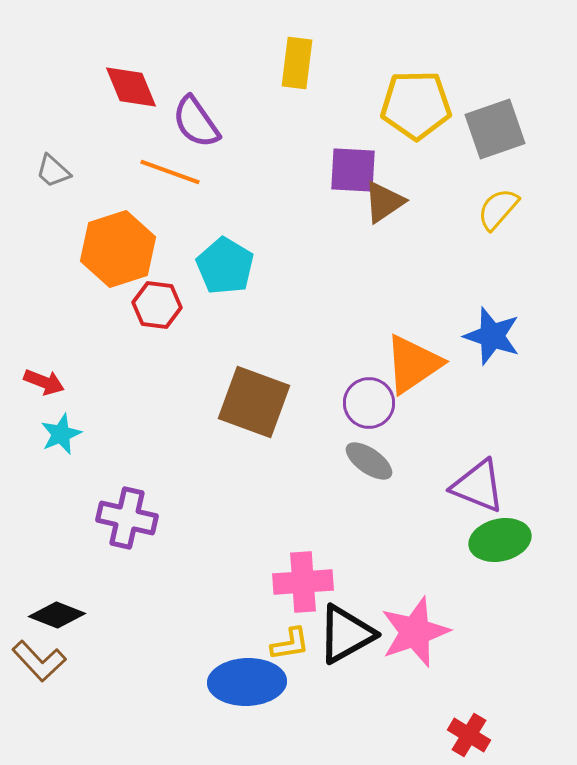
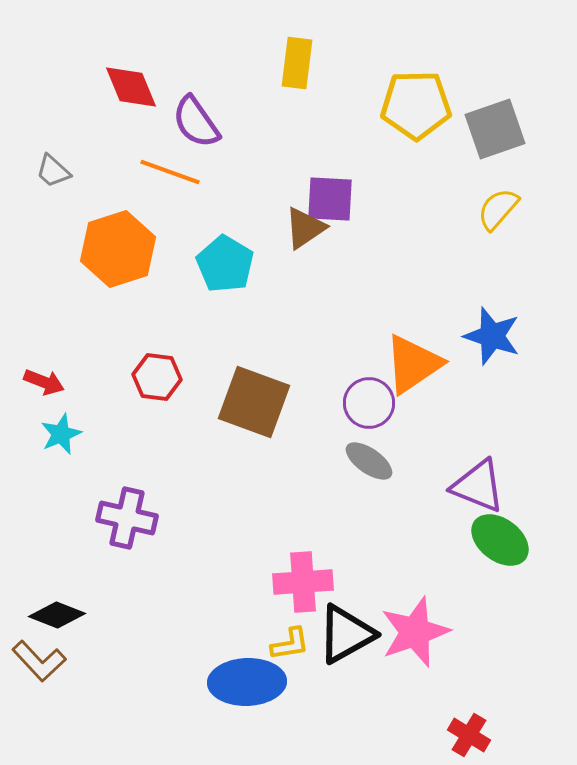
purple square: moved 23 px left, 29 px down
brown triangle: moved 79 px left, 26 px down
cyan pentagon: moved 2 px up
red hexagon: moved 72 px down
green ellipse: rotated 50 degrees clockwise
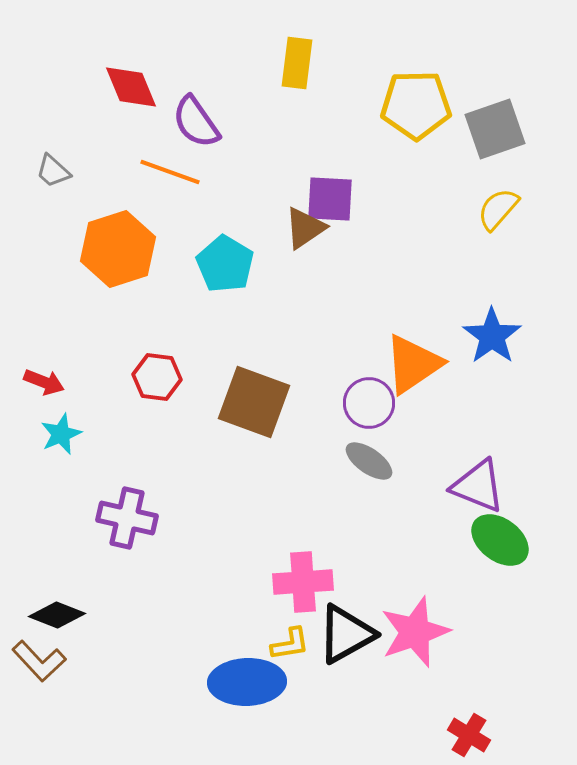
blue star: rotated 18 degrees clockwise
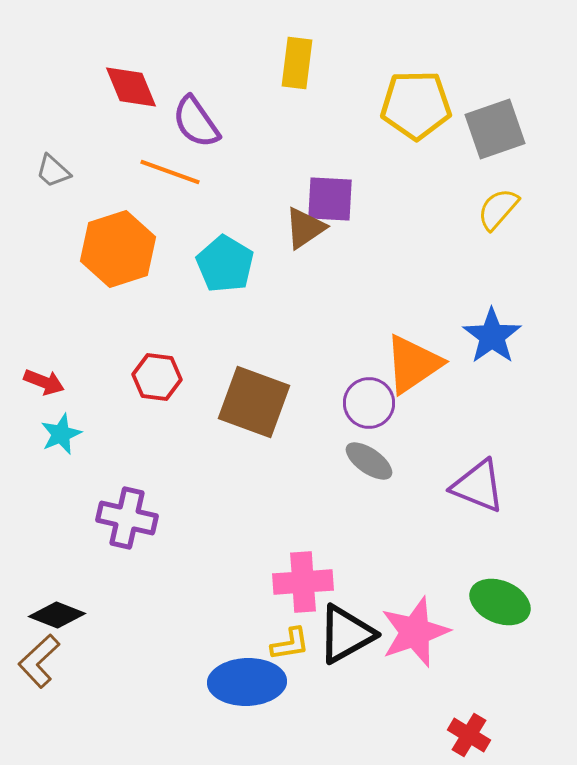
green ellipse: moved 62 px down; rotated 14 degrees counterclockwise
brown L-shape: rotated 90 degrees clockwise
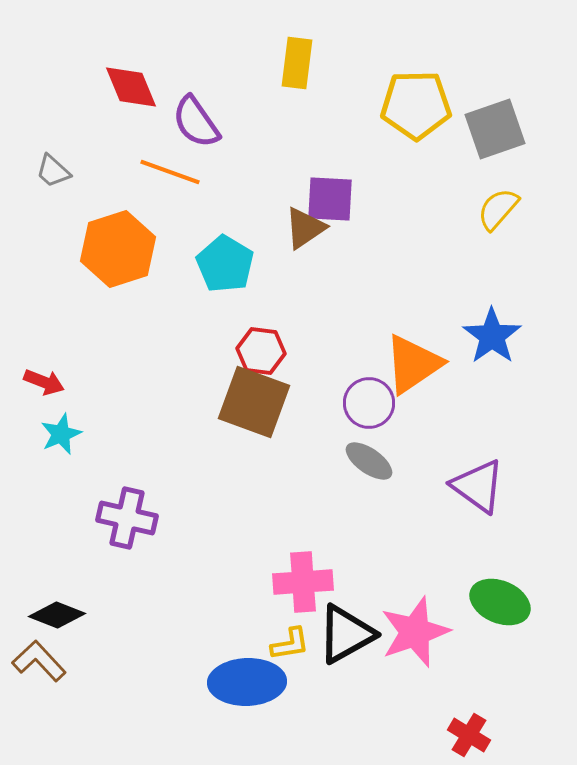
red hexagon: moved 104 px right, 26 px up
purple triangle: rotated 14 degrees clockwise
brown L-shape: rotated 90 degrees clockwise
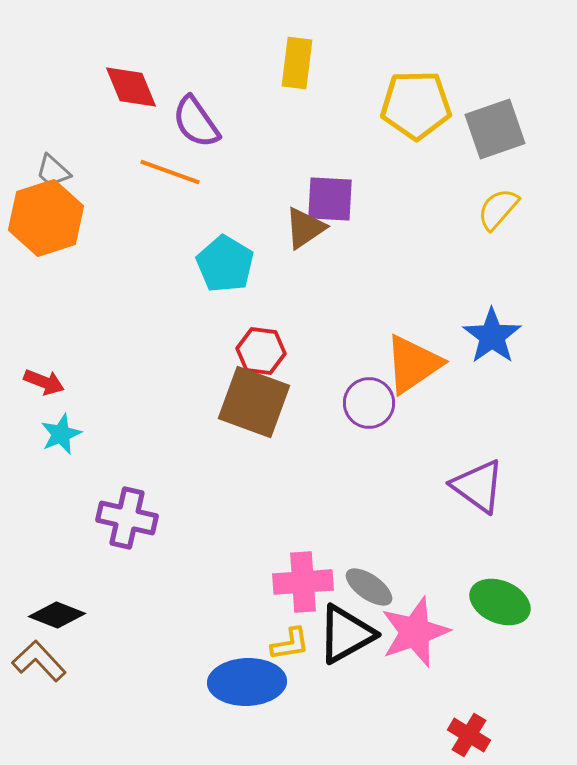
orange hexagon: moved 72 px left, 31 px up
gray ellipse: moved 126 px down
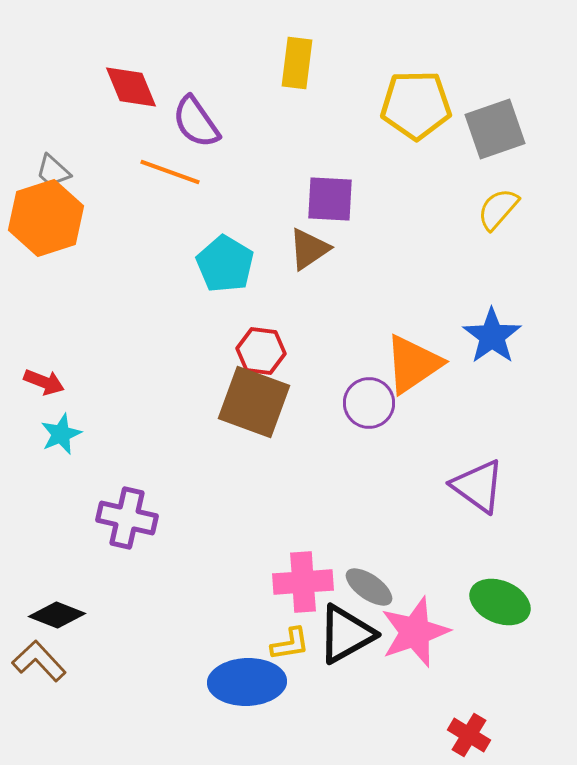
brown triangle: moved 4 px right, 21 px down
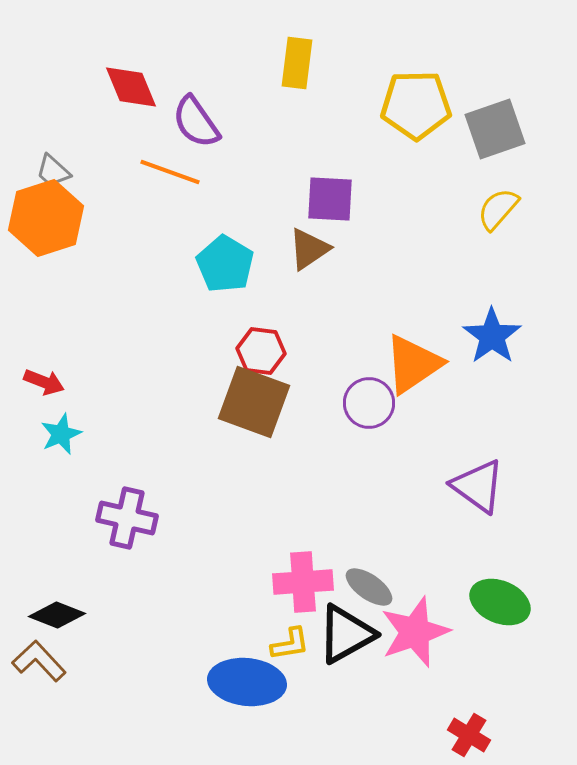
blue ellipse: rotated 8 degrees clockwise
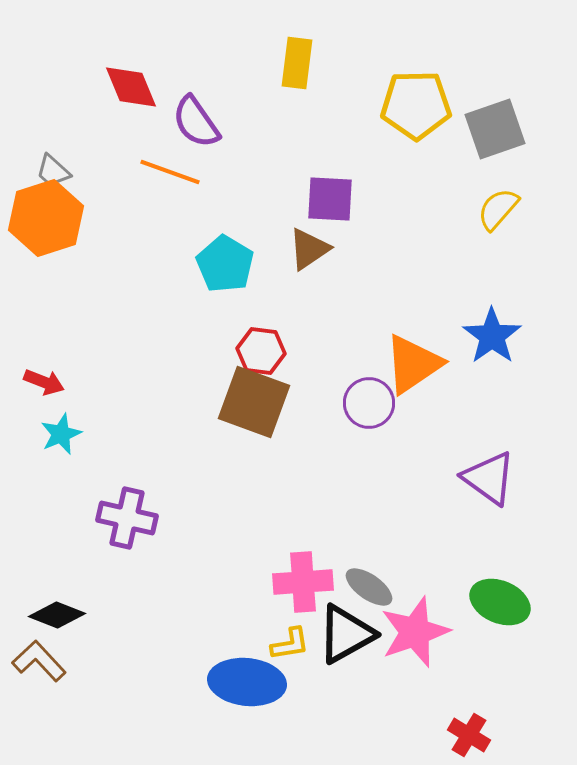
purple triangle: moved 11 px right, 8 px up
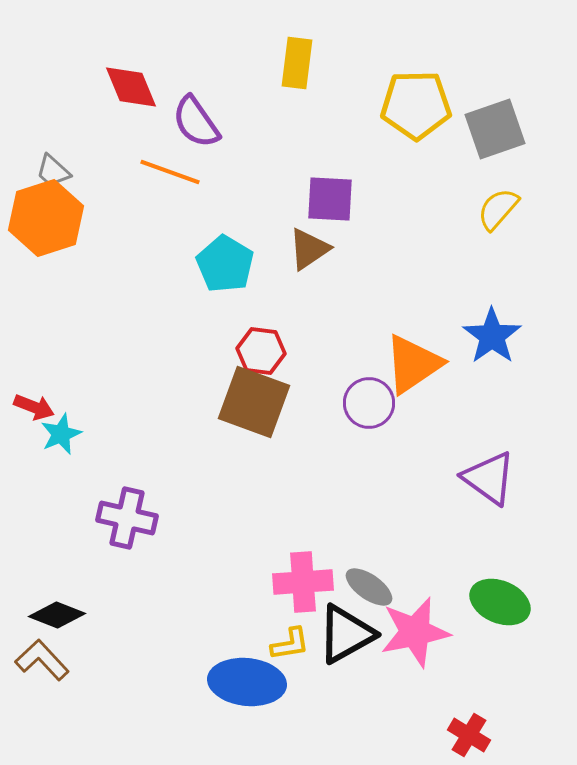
red arrow: moved 10 px left, 25 px down
pink star: rotated 8 degrees clockwise
brown L-shape: moved 3 px right, 1 px up
